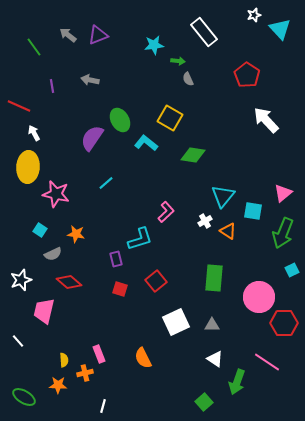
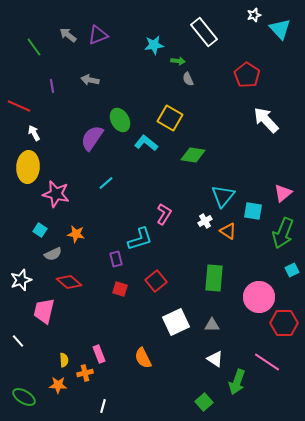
pink L-shape at (166, 212): moved 2 px left, 2 px down; rotated 15 degrees counterclockwise
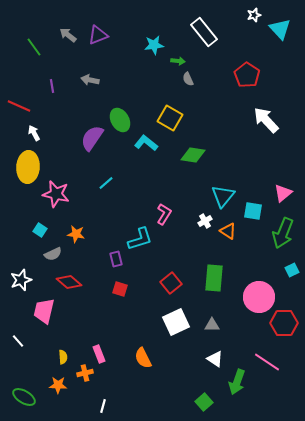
red square at (156, 281): moved 15 px right, 2 px down
yellow semicircle at (64, 360): moved 1 px left, 3 px up
